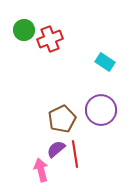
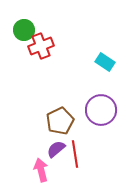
red cross: moved 9 px left, 7 px down
brown pentagon: moved 2 px left, 2 px down
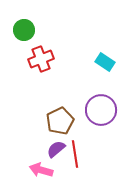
red cross: moved 13 px down
pink arrow: rotated 60 degrees counterclockwise
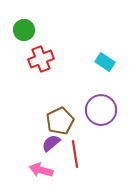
purple semicircle: moved 5 px left, 6 px up
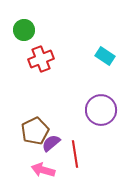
cyan rectangle: moved 6 px up
brown pentagon: moved 25 px left, 10 px down
pink arrow: moved 2 px right
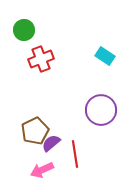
pink arrow: moved 1 px left; rotated 40 degrees counterclockwise
